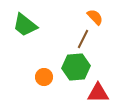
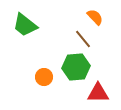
brown line: rotated 66 degrees counterclockwise
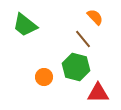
green hexagon: rotated 20 degrees clockwise
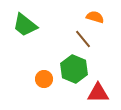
orange semicircle: rotated 30 degrees counterclockwise
green hexagon: moved 2 px left, 2 px down; rotated 8 degrees clockwise
orange circle: moved 2 px down
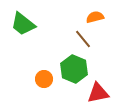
orange semicircle: rotated 30 degrees counterclockwise
green trapezoid: moved 2 px left, 1 px up
red triangle: rotated 10 degrees counterclockwise
